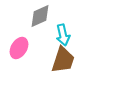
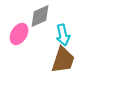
pink ellipse: moved 14 px up
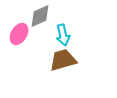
brown trapezoid: rotated 124 degrees counterclockwise
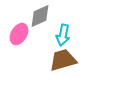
cyan arrow: rotated 25 degrees clockwise
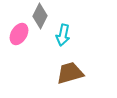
gray diamond: rotated 40 degrees counterclockwise
brown trapezoid: moved 7 px right, 13 px down
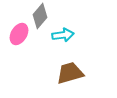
gray diamond: rotated 15 degrees clockwise
cyan arrow: rotated 110 degrees counterclockwise
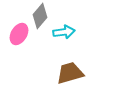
cyan arrow: moved 1 px right, 3 px up
